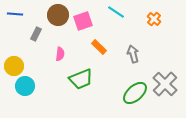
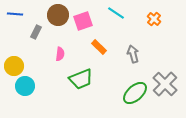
cyan line: moved 1 px down
gray rectangle: moved 2 px up
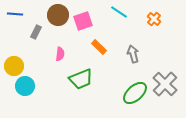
cyan line: moved 3 px right, 1 px up
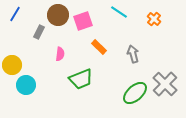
blue line: rotated 63 degrees counterclockwise
gray rectangle: moved 3 px right
yellow circle: moved 2 px left, 1 px up
cyan circle: moved 1 px right, 1 px up
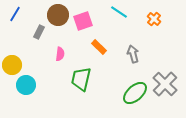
green trapezoid: rotated 125 degrees clockwise
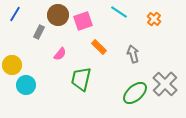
pink semicircle: rotated 32 degrees clockwise
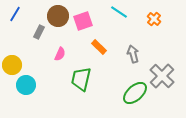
brown circle: moved 1 px down
pink semicircle: rotated 16 degrees counterclockwise
gray cross: moved 3 px left, 8 px up
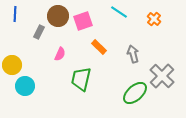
blue line: rotated 28 degrees counterclockwise
cyan circle: moved 1 px left, 1 px down
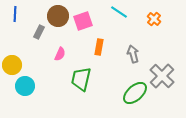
orange rectangle: rotated 56 degrees clockwise
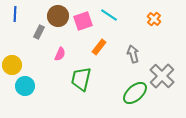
cyan line: moved 10 px left, 3 px down
orange rectangle: rotated 28 degrees clockwise
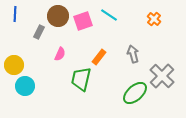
orange rectangle: moved 10 px down
yellow circle: moved 2 px right
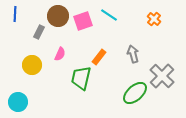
yellow circle: moved 18 px right
green trapezoid: moved 1 px up
cyan circle: moved 7 px left, 16 px down
